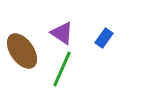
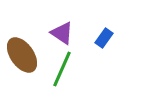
brown ellipse: moved 4 px down
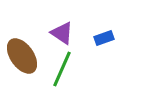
blue rectangle: rotated 36 degrees clockwise
brown ellipse: moved 1 px down
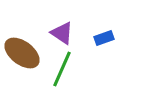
brown ellipse: moved 3 px up; rotated 18 degrees counterclockwise
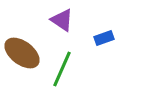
purple triangle: moved 13 px up
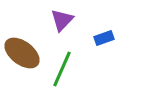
purple triangle: rotated 40 degrees clockwise
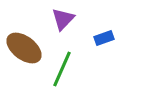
purple triangle: moved 1 px right, 1 px up
brown ellipse: moved 2 px right, 5 px up
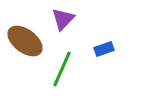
blue rectangle: moved 11 px down
brown ellipse: moved 1 px right, 7 px up
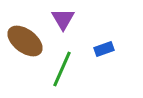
purple triangle: rotated 15 degrees counterclockwise
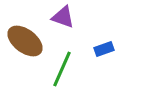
purple triangle: moved 2 px up; rotated 40 degrees counterclockwise
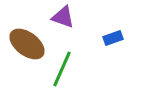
brown ellipse: moved 2 px right, 3 px down
blue rectangle: moved 9 px right, 11 px up
